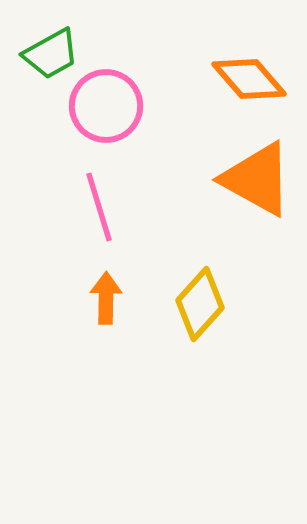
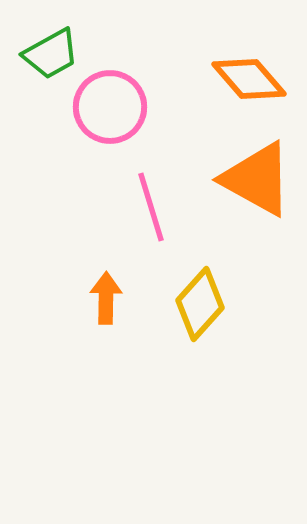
pink circle: moved 4 px right, 1 px down
pink line: moved 52 px right
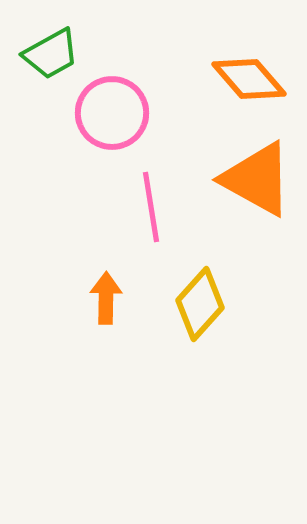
pink circle: moved 2 px right, 6 px down
pink line: rotated 8 degrees clockwise
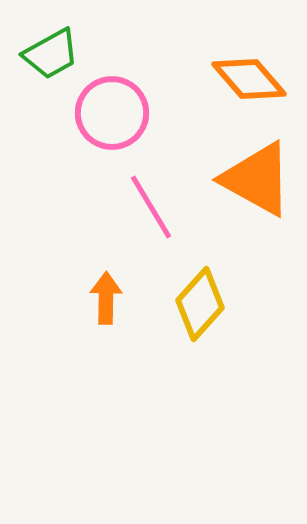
pink line: rotated 22 degrees counterclockwise
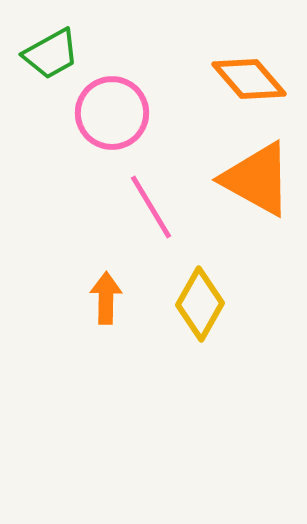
yellow diamond: rotated 12 degrees counterclockwise
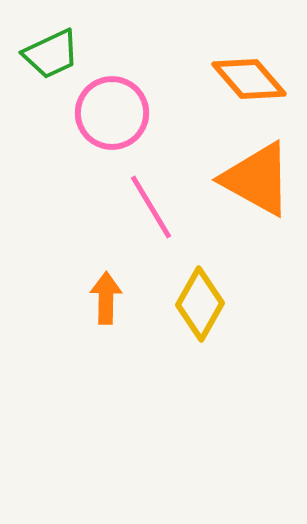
green trapezoid: rotated 4 degrees clockwise
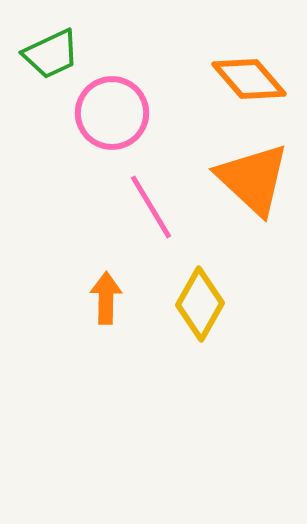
orange triangle: moved 4 px left; rotated 14 degrees clockwise
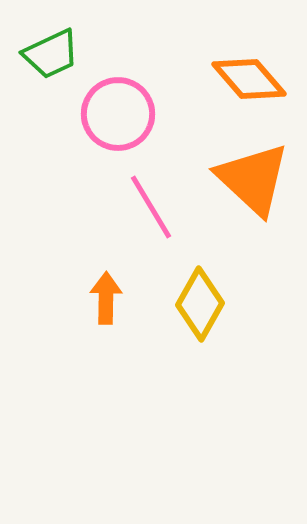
pink circle: moved 6 px right, 1 px down
